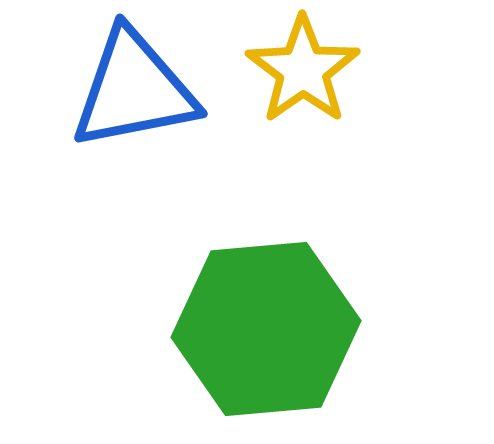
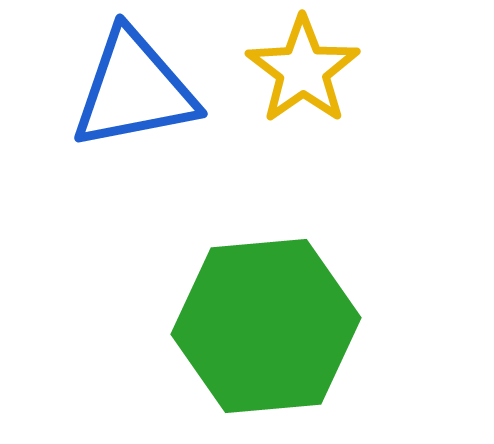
green hexagon: moved 3 px up
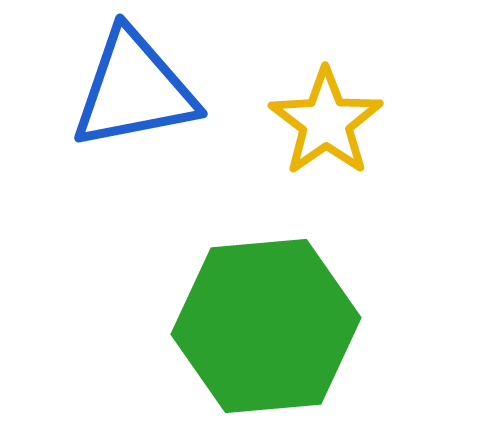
yellow star: moved 23 px right, 52 px down
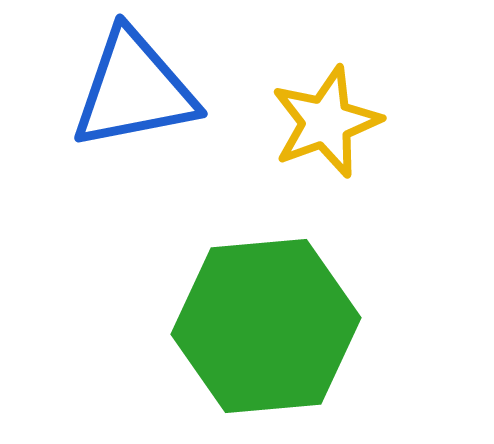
yellow star: rotated 15 degrees clockwise
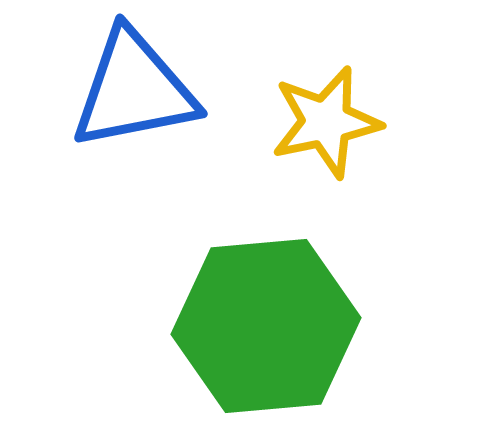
yellow star: rotated 8 degrees clockwise
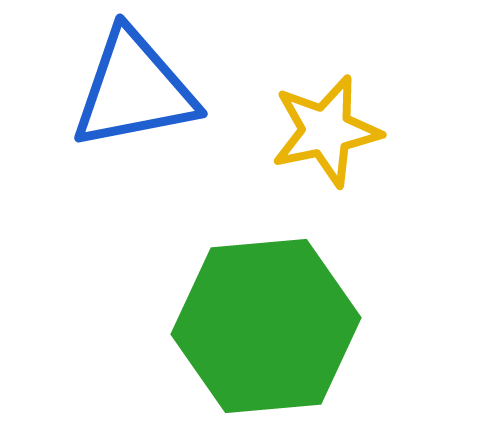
yellow star: moved 9 px down
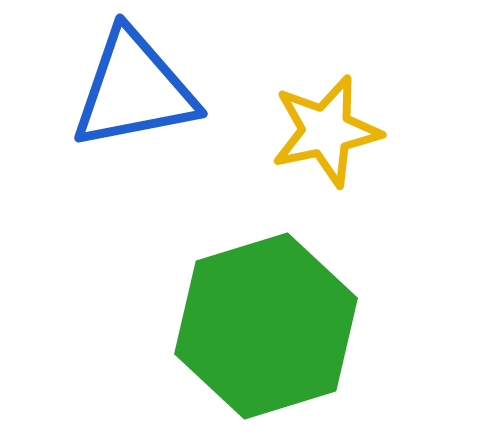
green hexagon: rotated 12 degrees counterclockwise
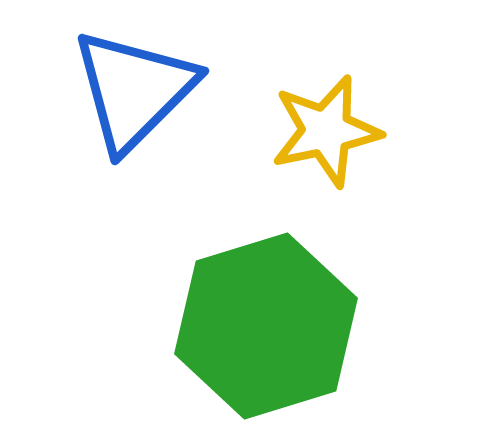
blue triangle: rotated 34 degrees counterclockwise
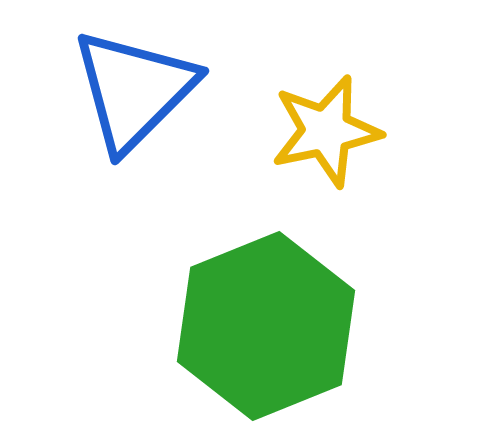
green hexagon: rotated 5 degrees counterclockwise
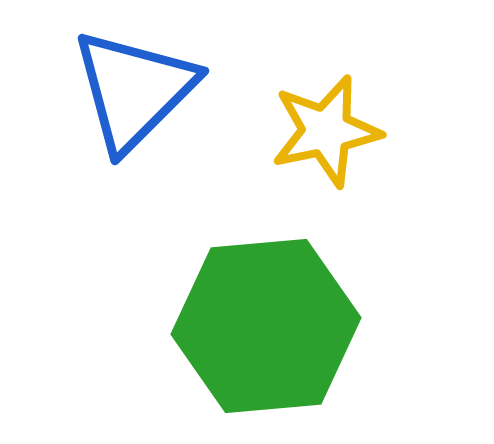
green hexagon: rotated 17 degrees clockwise
